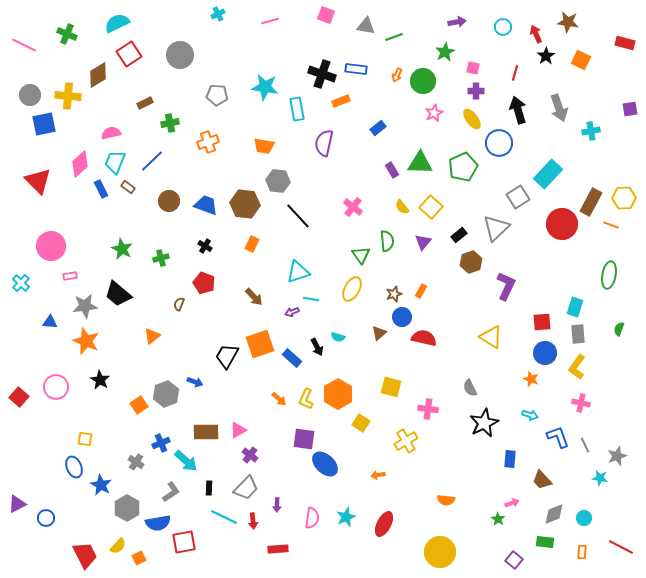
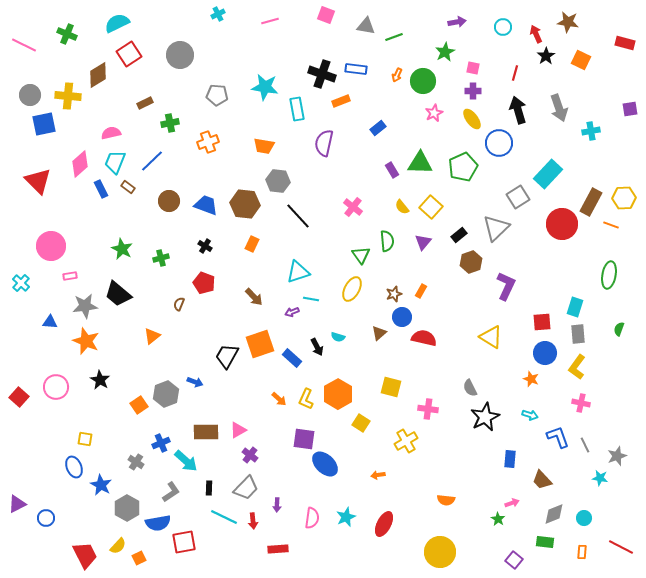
purple cross at (476, 91): moved 3 px left
black star at (484, 423): moved 1 px right, 6 px up
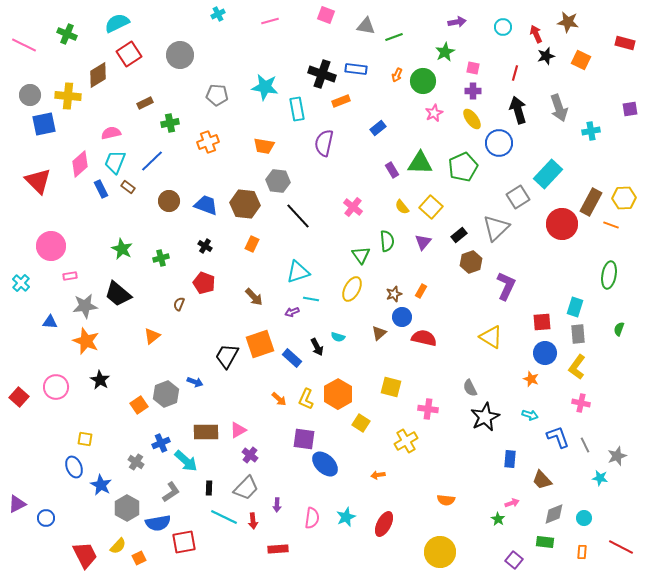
black star at (546, 56): rotated 18 degrees clockwise
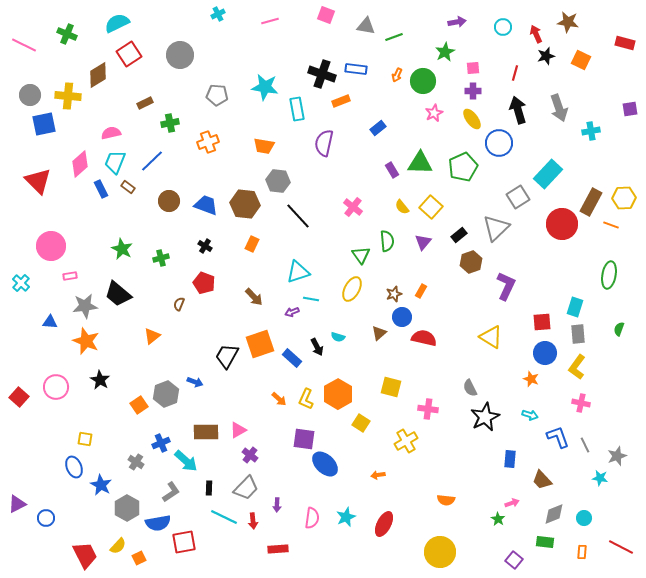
pink square at (473, 68): rotated 16 degrees counterclockwise
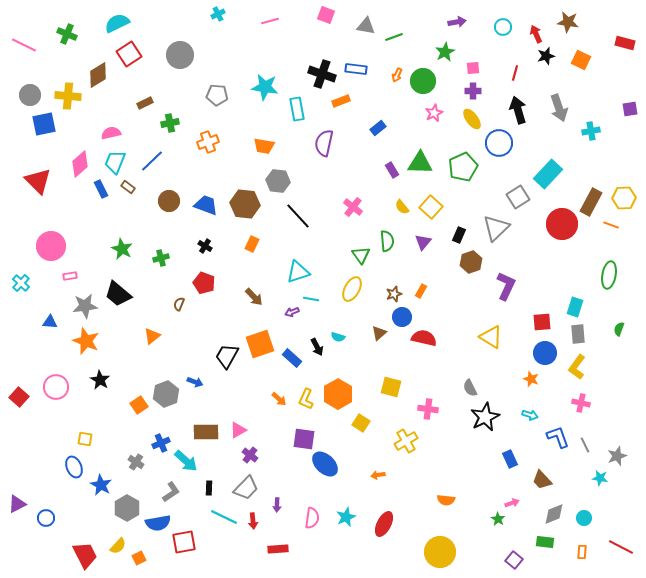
black rectangle at (459, 235): rotated 28 degrees counterclockwise
blue rectangle at (510, 459): rotated 30 degrees counterclockwise
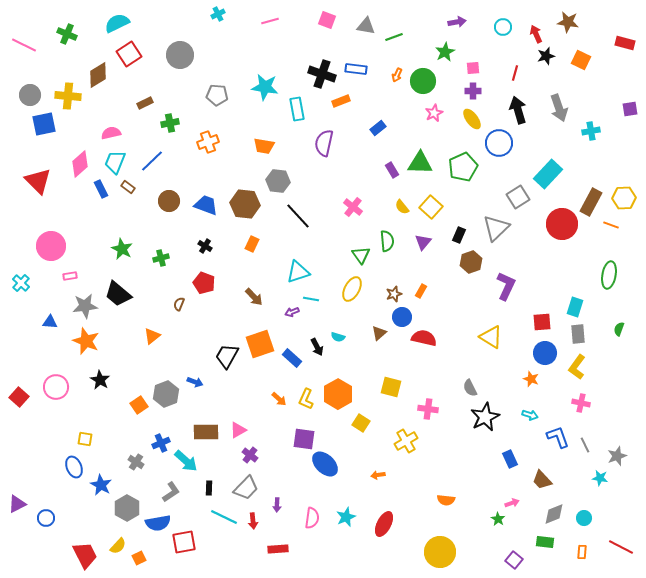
pink square at (326, 15): moved 1 px right, 5 px down
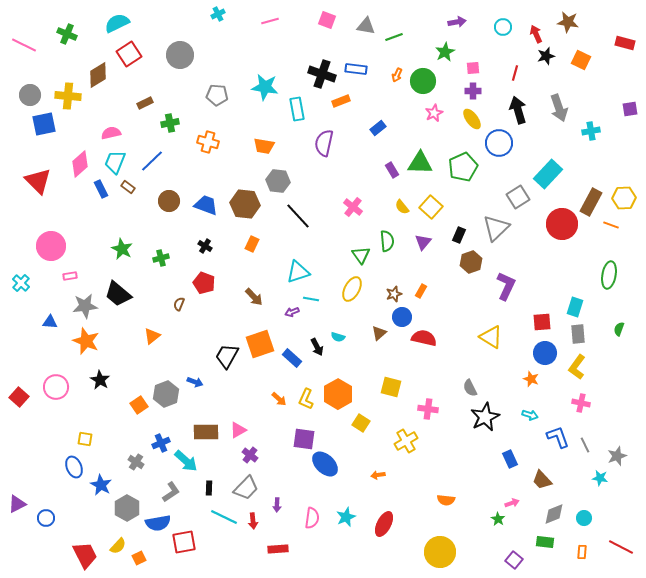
orange cross at (208, 142): rotated 35 degrees clockwise
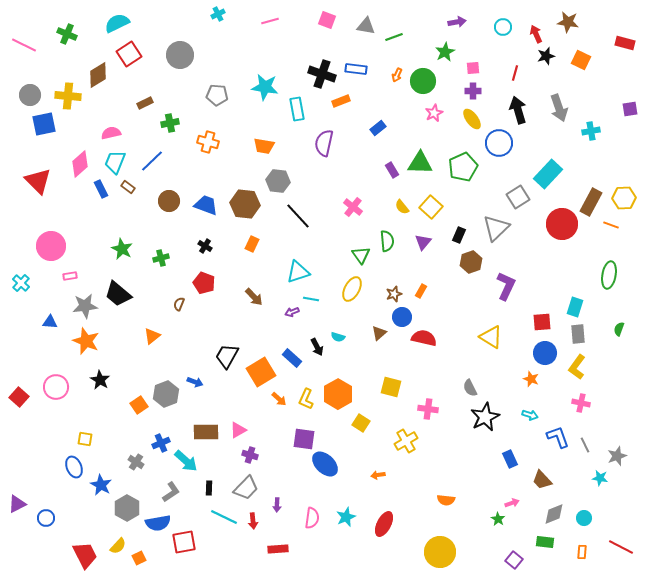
orange square at (260, 344): moved 1 px right, 28 px down; rotated 12 degrees counterclockwise
purple cross at (250, 455): rotated 21 degrees counterclockwise
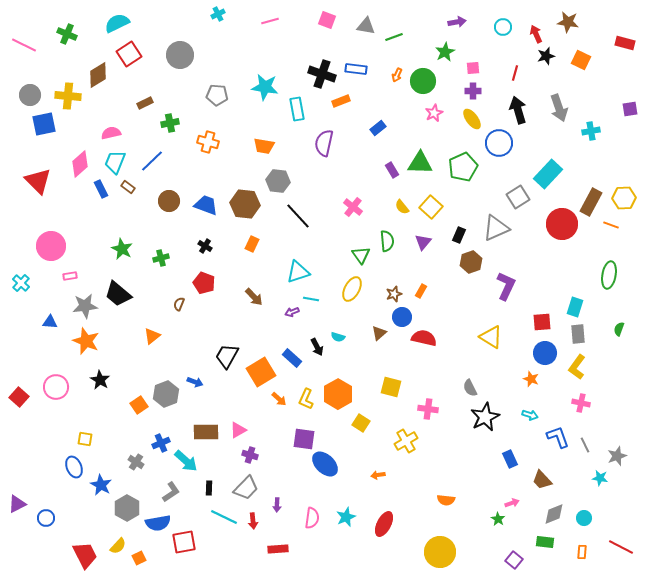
gray triangle at (496, 228): rotated 20 degrees clockwise
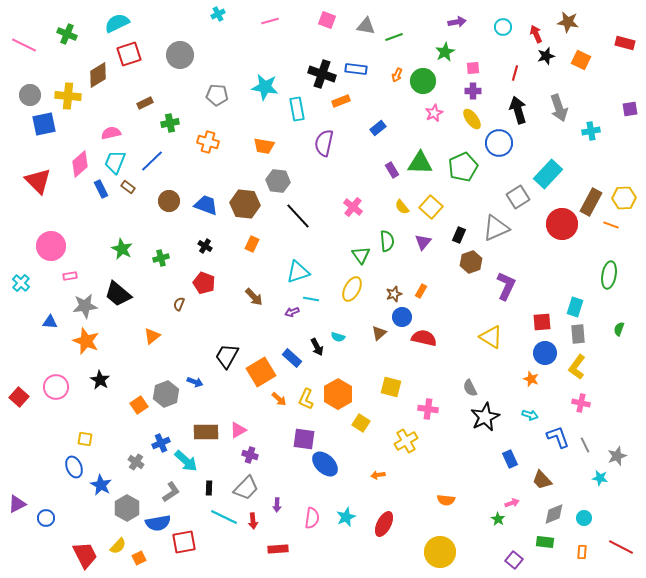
red square at (129, 54): rotated 15 degrees clockwise
